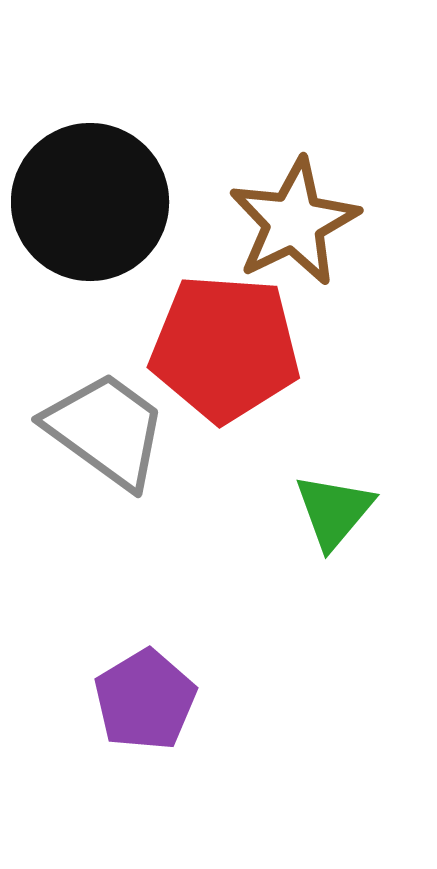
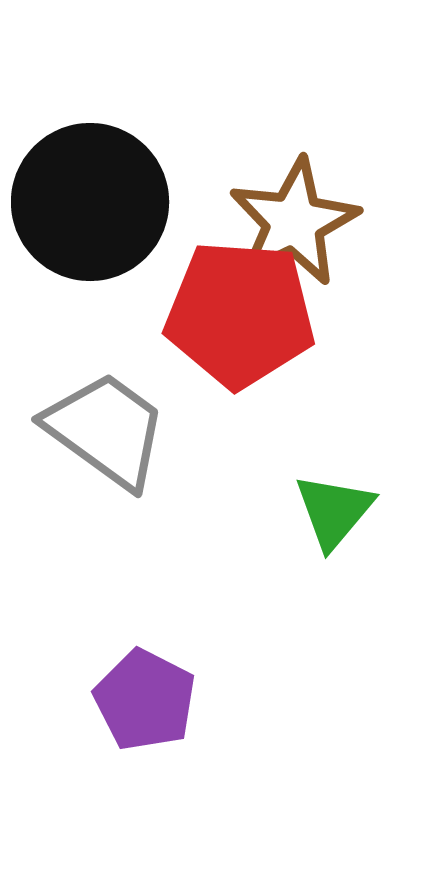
red pentagon: moved 15 px right, 34 px up
purple pentagon: rotated 14 degrees counterclockwise
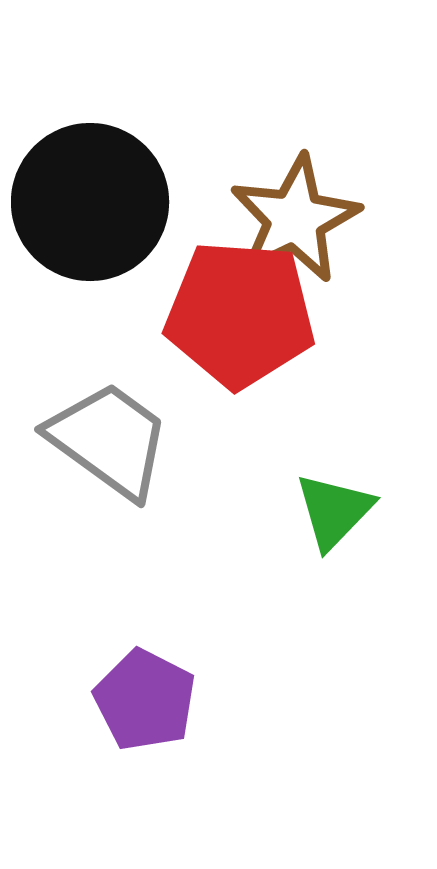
brown star: moved 1 px right, 3 px up
gray trapezoid: moved 3 px right, 10 px down
green triangle: rotated 4 degrees clockwise
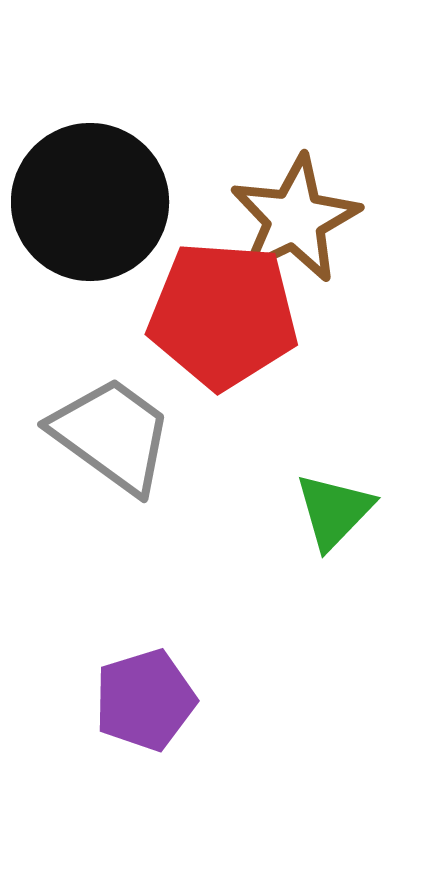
red pentagon: moved 17 px left, 1 px down
gray trapezoid: moved 3 px right, 5 px up
purple pentagon: rotated 28 degrees clockwise
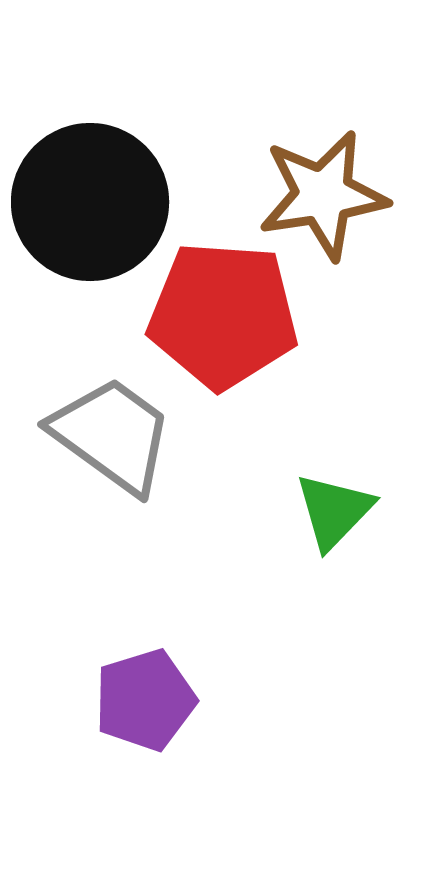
brown star: moved 28 px right, 24 px up; rotated 17 degrees clockwise
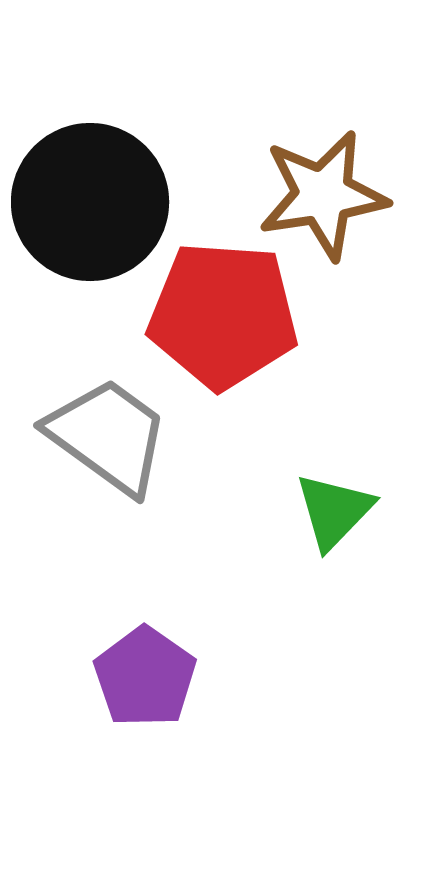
gray trapezoid: moved 4 px left, 1 px down
purple pentagon: moved 23 px up; rotated 20 degrees counterclockwise
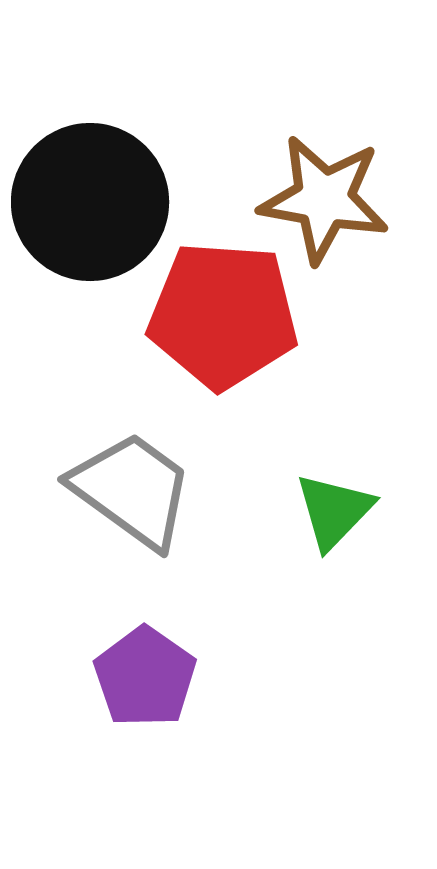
brown star: moved 1 px right, 4 px down; rotated 19 degrees clockwise
gray trapezoid: moved 24 px right, 54 px down
